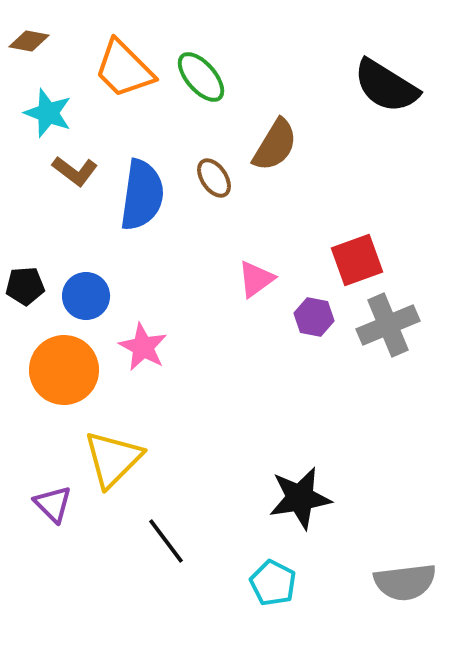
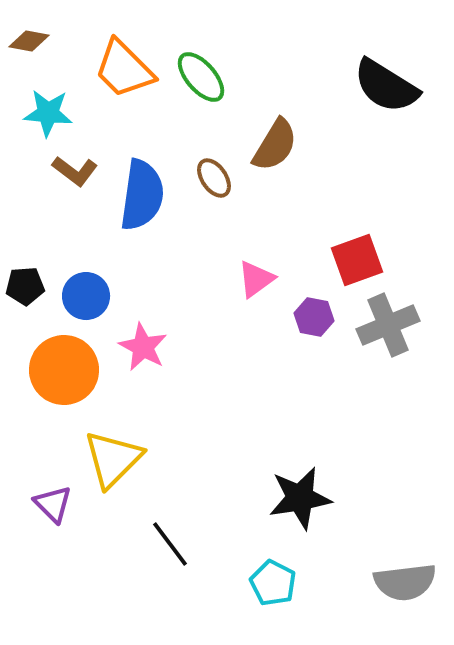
cyan star: rotated 15 degrees counterclockwise
black line: moved 4 px right, 3 px down
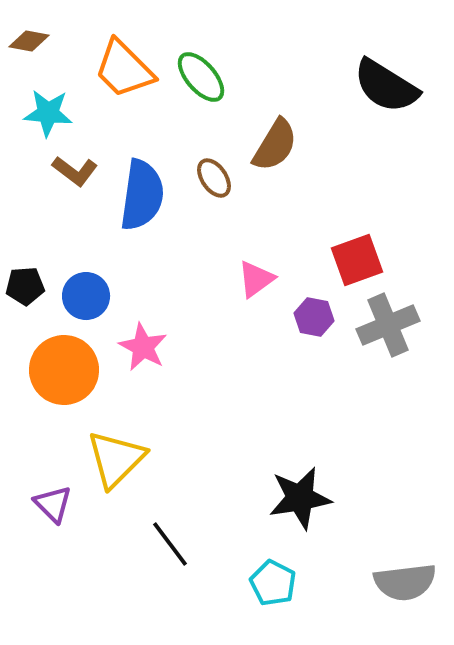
yellow triangle: moved 3 px right
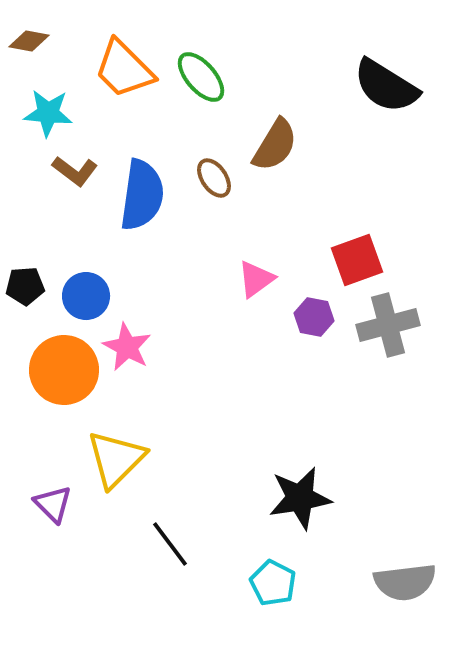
gray cross: rotated 8 degrees clockwise
pink star: moved 16 px left
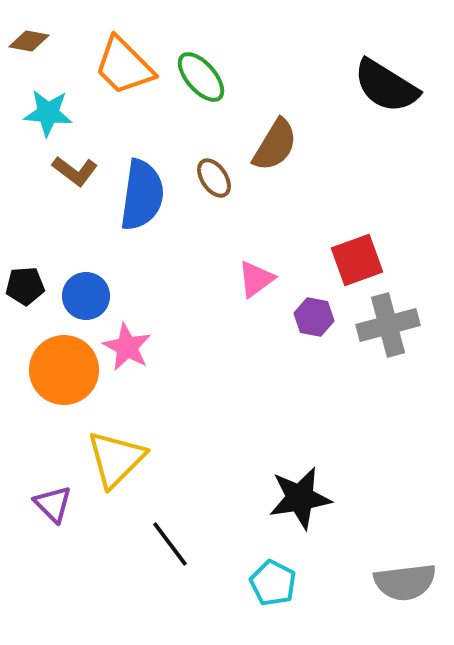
orange trapezoid: moved 3 px up
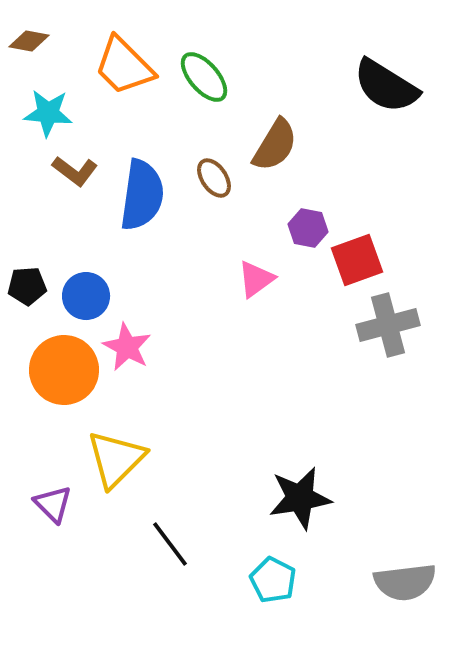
green ellipse: moved 3 px right
black pentagon: moved 2 px right
purple hexagon: moved 6 px left, 89 px up
cyan pentagon: moved 3 px up
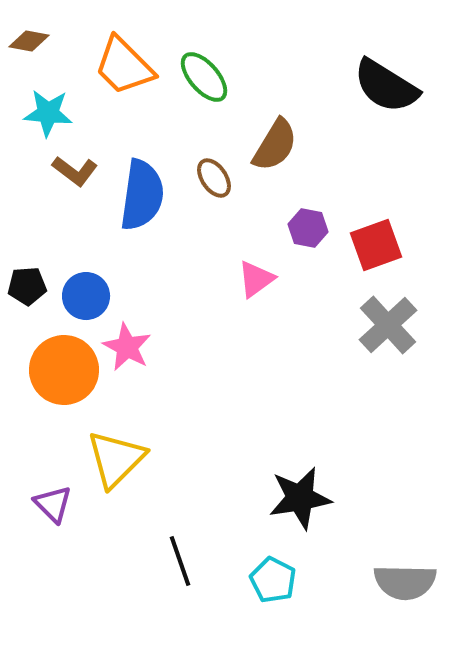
red square: moved 19 px right, 15 px up
gray cross: rotated 28 degrees counterclockwise
black line: moved 10 px right, 17 px down; rotated 18 degrees clockwise
gray semicircle: rotated 8 degrees clockwise
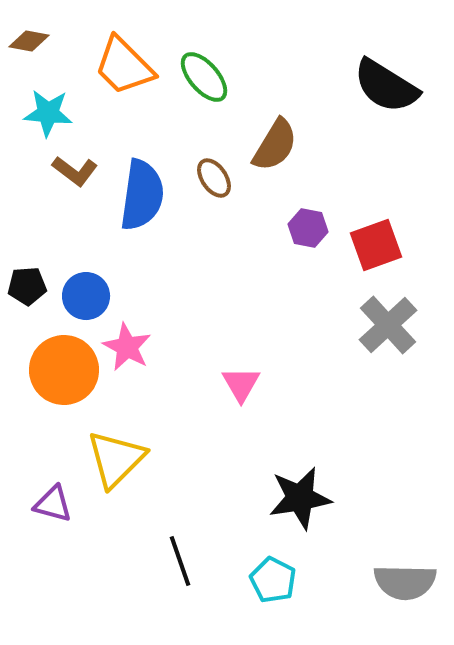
pink triangle: moved 15 px left, 105 px down; rotated 24 degrees counterclockwise
purple triangle: rotated 30 degrees counterclockwise
